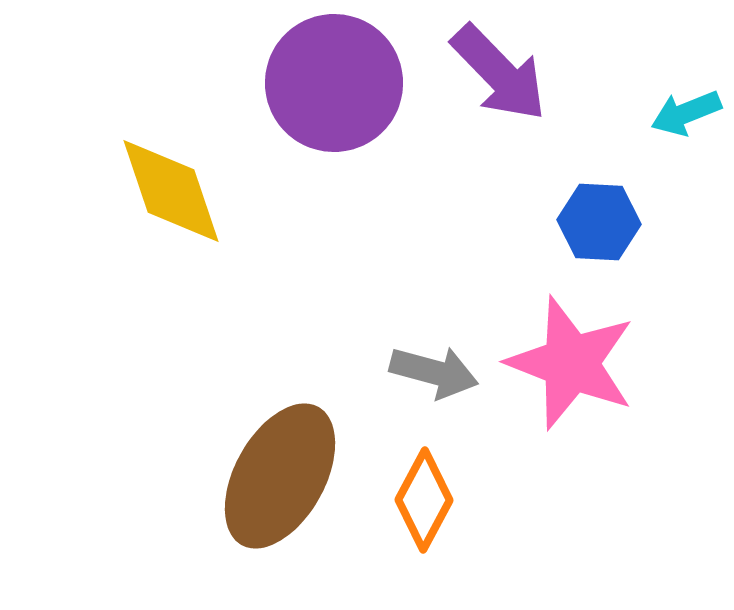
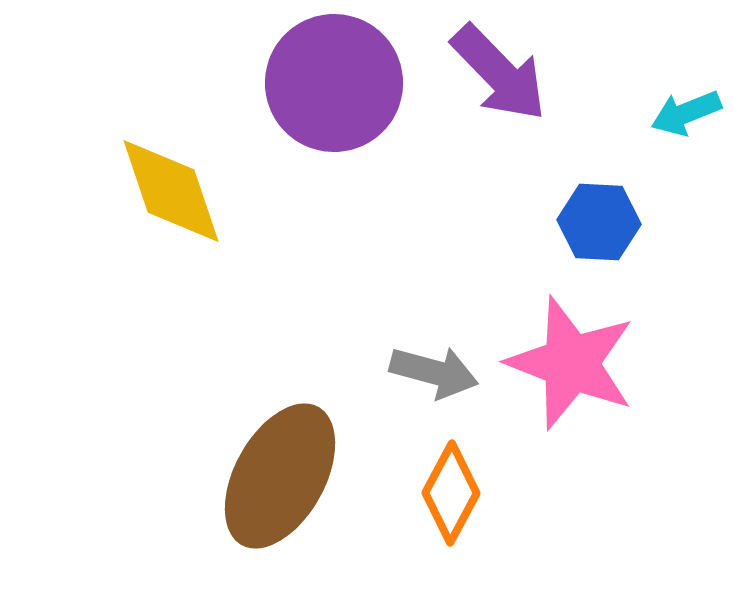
orange diamond: moved 27 px right, 7 px up
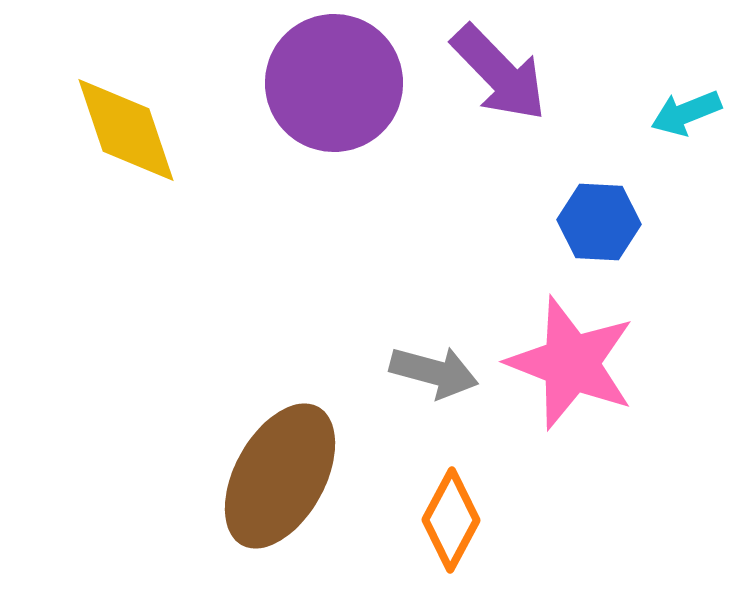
yellow diamond: moved 45 px left, 61 px up
orange diamond: moved 27 px down
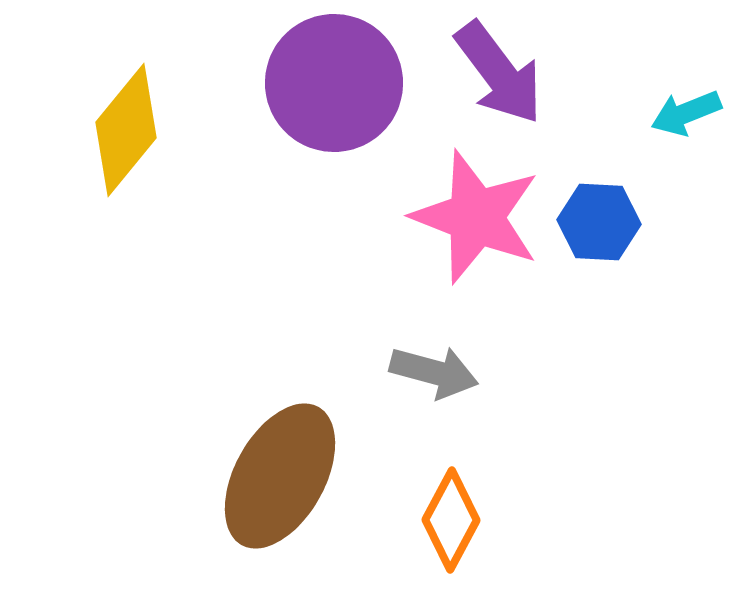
purple arrow: rotated 7 degrees clockwise
yellow diamond: rotated 58 degrees clockwise
pink star: moved 95 px left, 146 px up
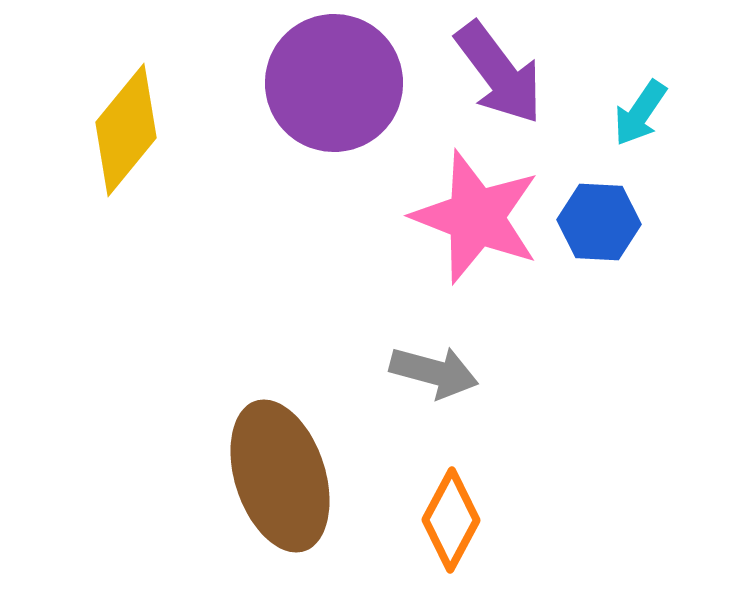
cyan arrow: moved 46 px left; rotated 34 degrees counterclockwise
brown ellipse: rotated 47 degrees counterclockwise
